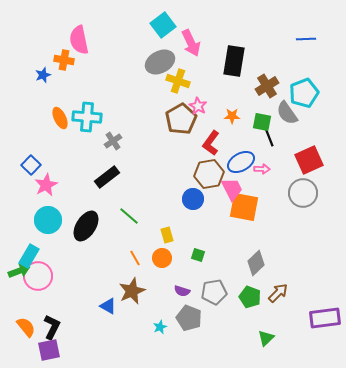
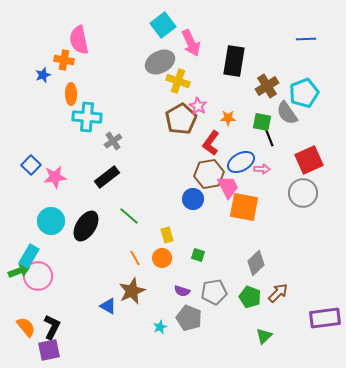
orange star at (232, 116): moved 4 px left, 2 px down
orange ellipse at (60, 118): moved 11 px right, 24 px up; rotated 25 degrees clockwise
pink star at (46, 185): moved 9 px right, 8 px up; rotated 20 degrees clockwise
pink trapezoid at (232, 189): moved 4 px left, 2 px up
cyan circle at (48, 220): moved 3 px right, 1 px down
green triangle at (266, 338): moved 2 px left, 2 px up
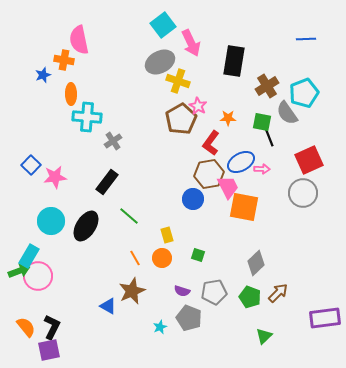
black rectangle at (107, 177): moved 5 px down; rotated 15 degrees counterclockwise
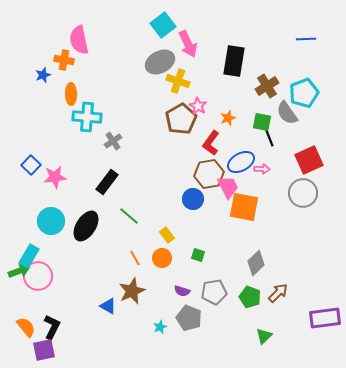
pink arrow at (191, 43): moved 3 px left, 1 px down
orange star at (228, 118): rotated 21 degrees counterclockwise
yellow rectangle at (167, 235): rotated 21 degrees counterclockwise
purple square at (49, 350): moved 5 px left
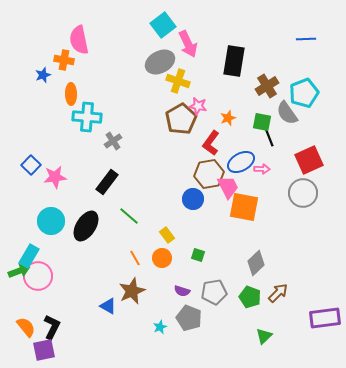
pink star at (198, 106): rotated 18 degrees counterclockwise
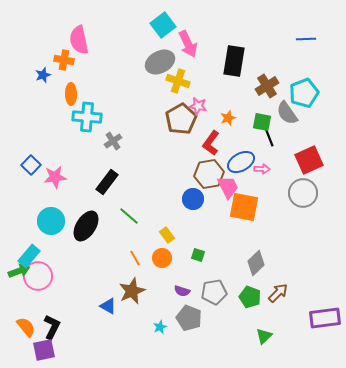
cyan rectangle at (29, 256): rotated 10 degrees clockwise
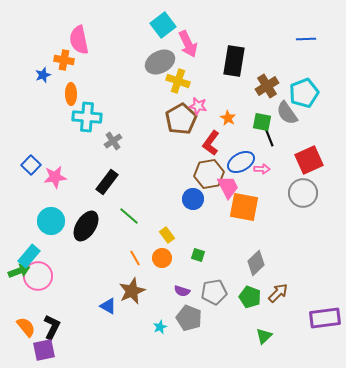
orange star at (228, 118): rotated 21 degrees counterclockwise
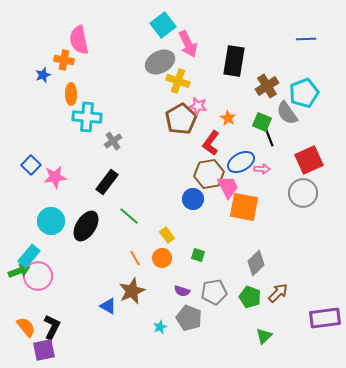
green square at (262, 122): rotated 12 degrees clockwise
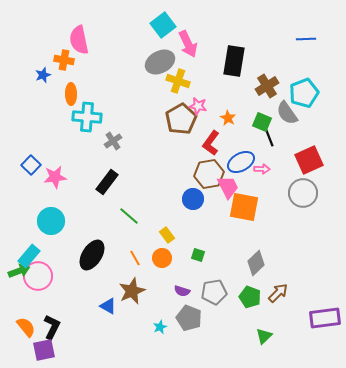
black ellipse at (86, 226): moved 6 px right, 29 px down
